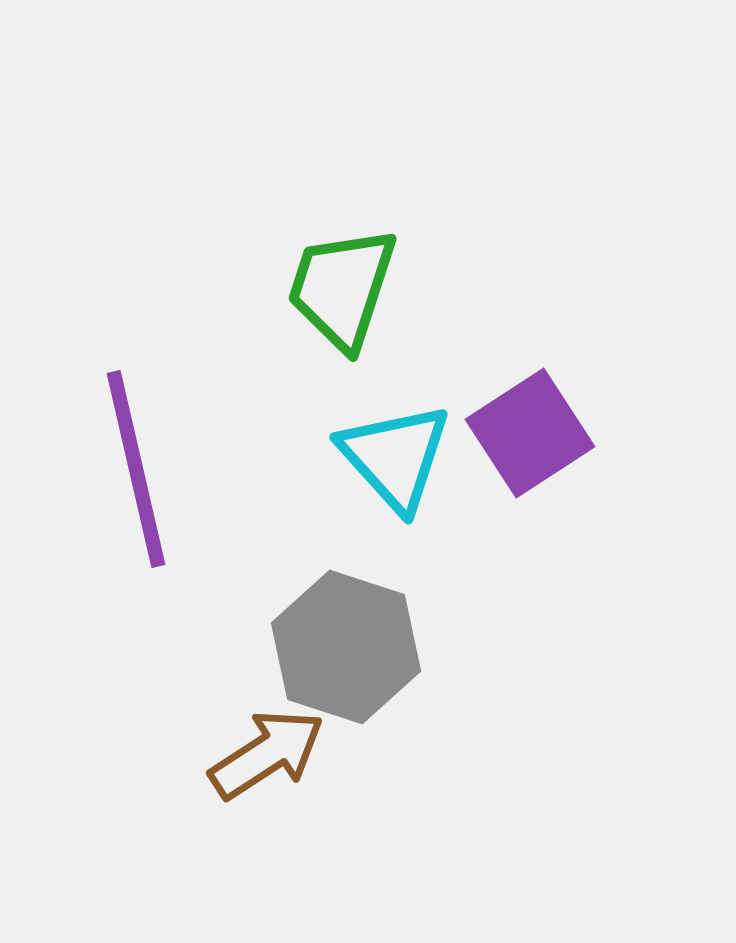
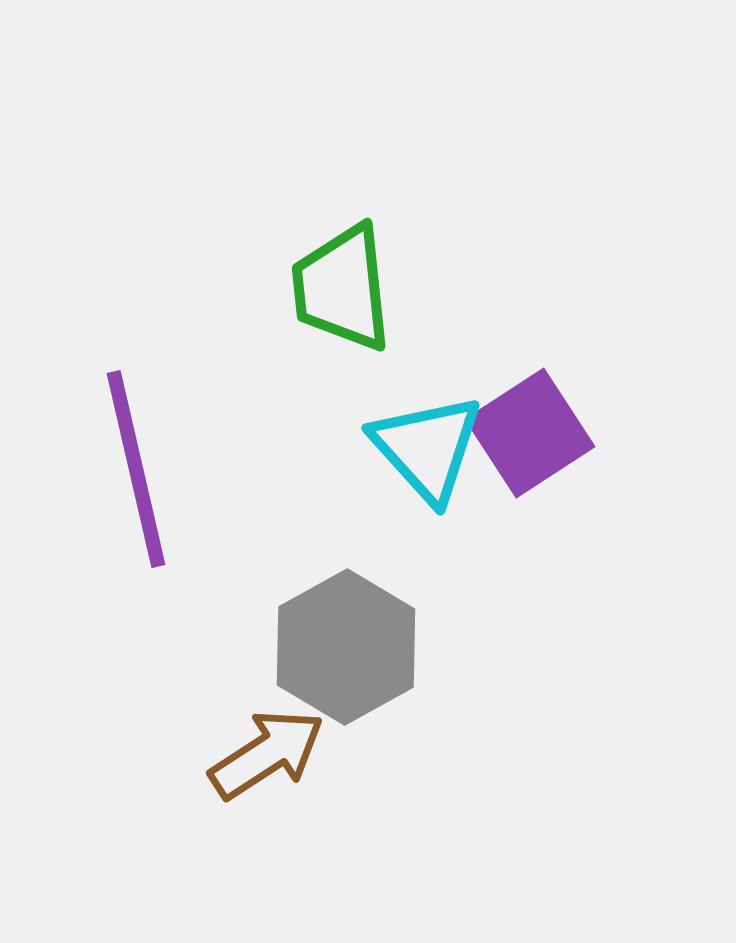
green trapezoid: rotated 24 degrees counterclockwise
cyan triangle: moved 32 px right, 9 px up
gray hexagon: rotated 13 degrees clockwise
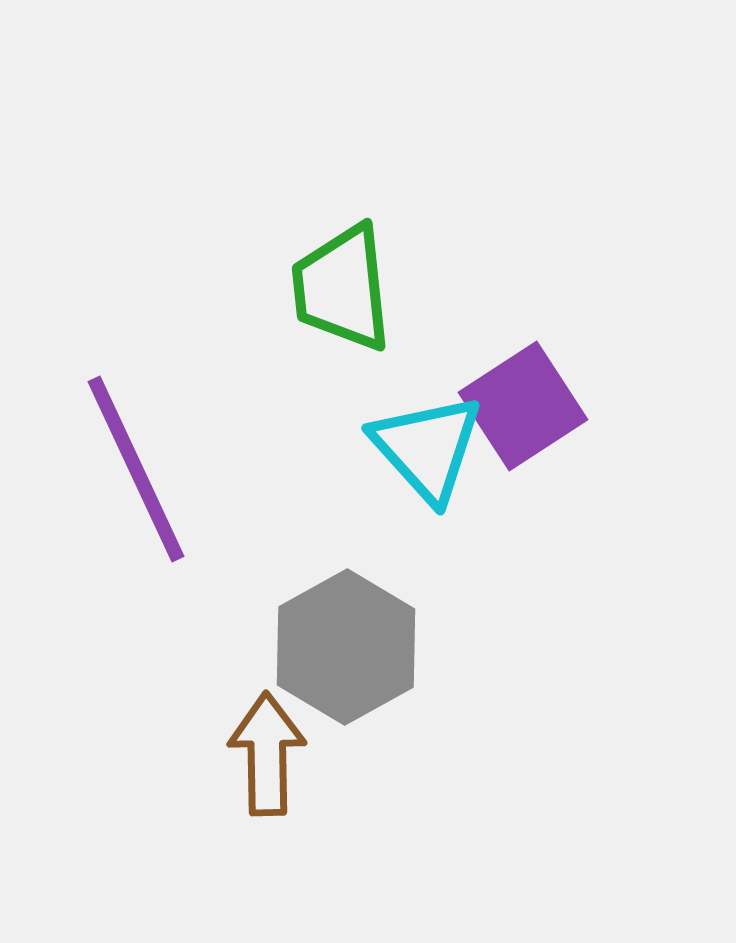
purple square: moved 7 px left, 27 px up
purple line: rotated 12 degrees counterclockwise
brown arrow: rotated 58 degrees counterclockwise
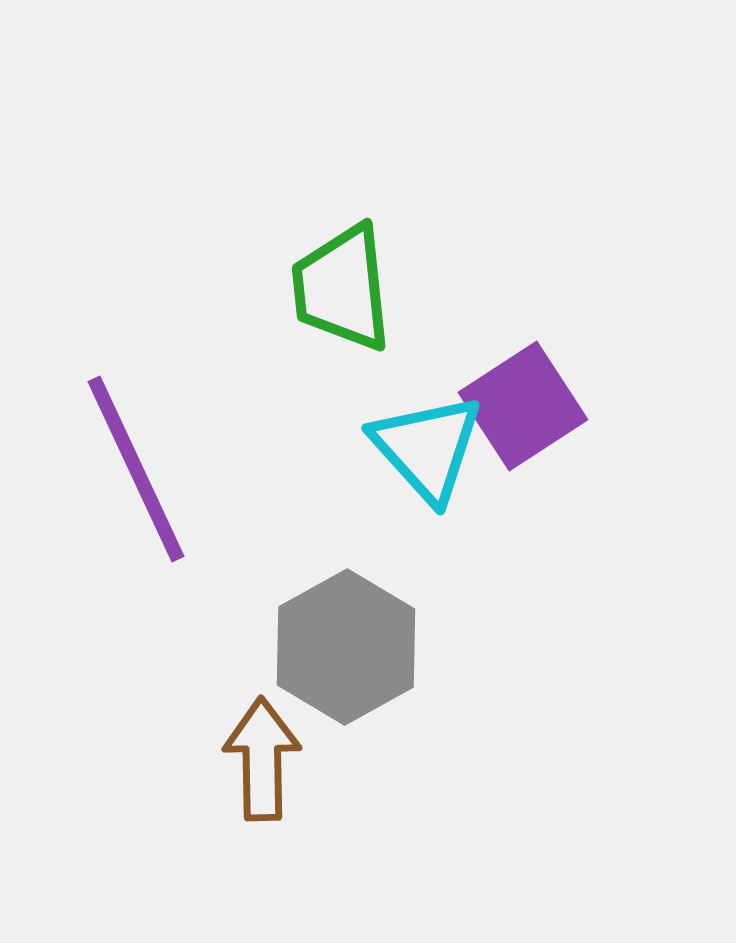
brown arrow: moved 5 px left, 5 px down
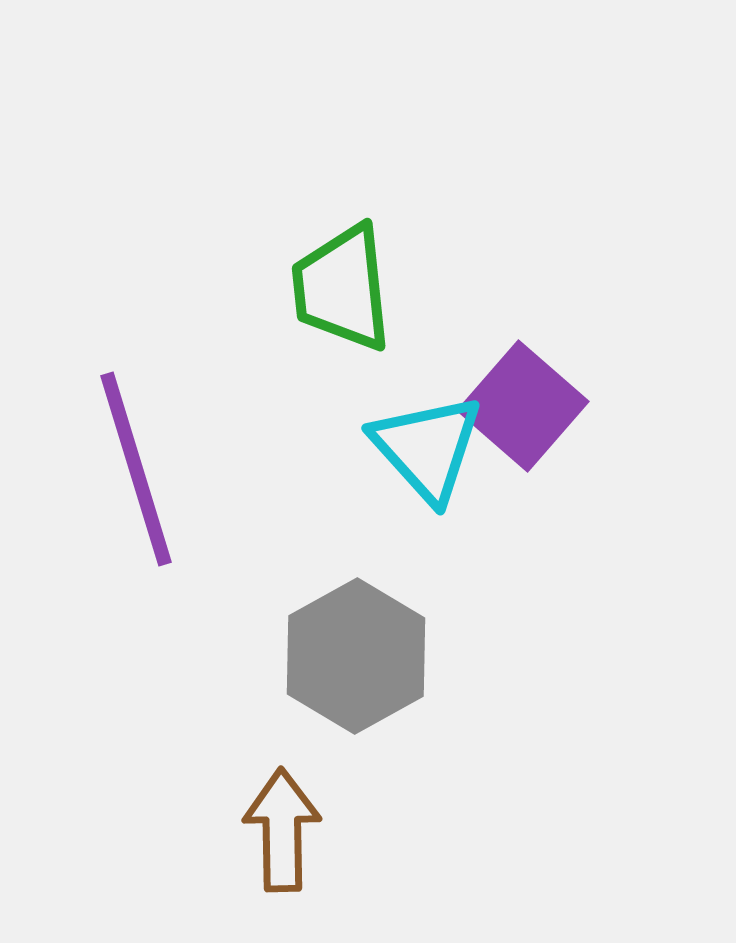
purple square: rotated 16 degrees counterclockwise
purple line: rotated 8 degrees clockwise
gray hexagon: moved 10 px right, 9 px down
brown arrow: moved 20 px right, 71 px down
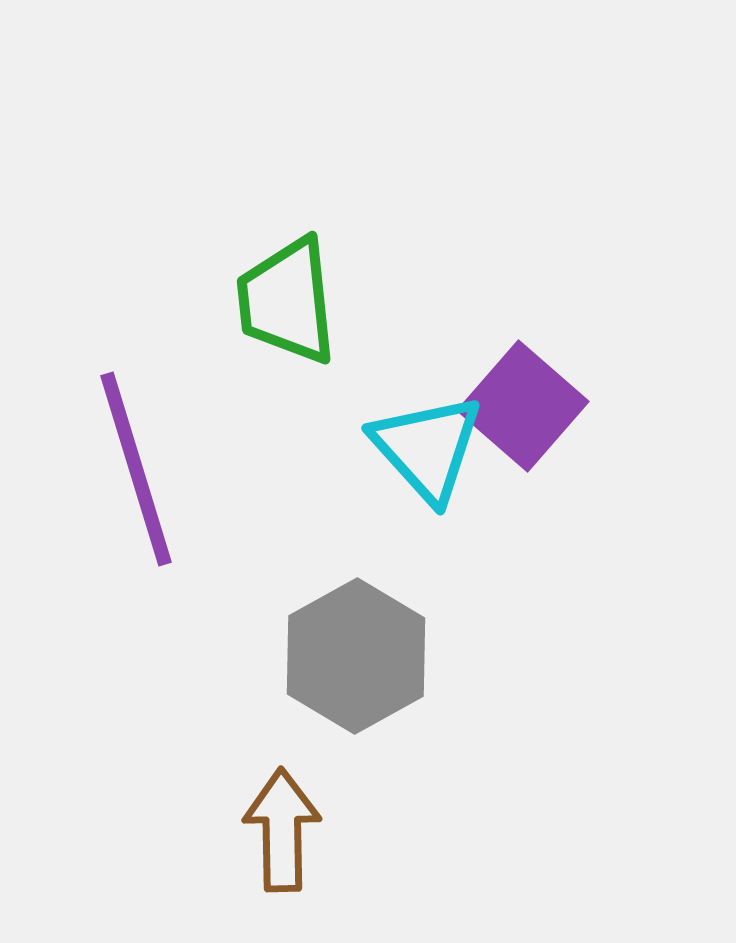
green trapezoid: moved 55 px left, 13 px down
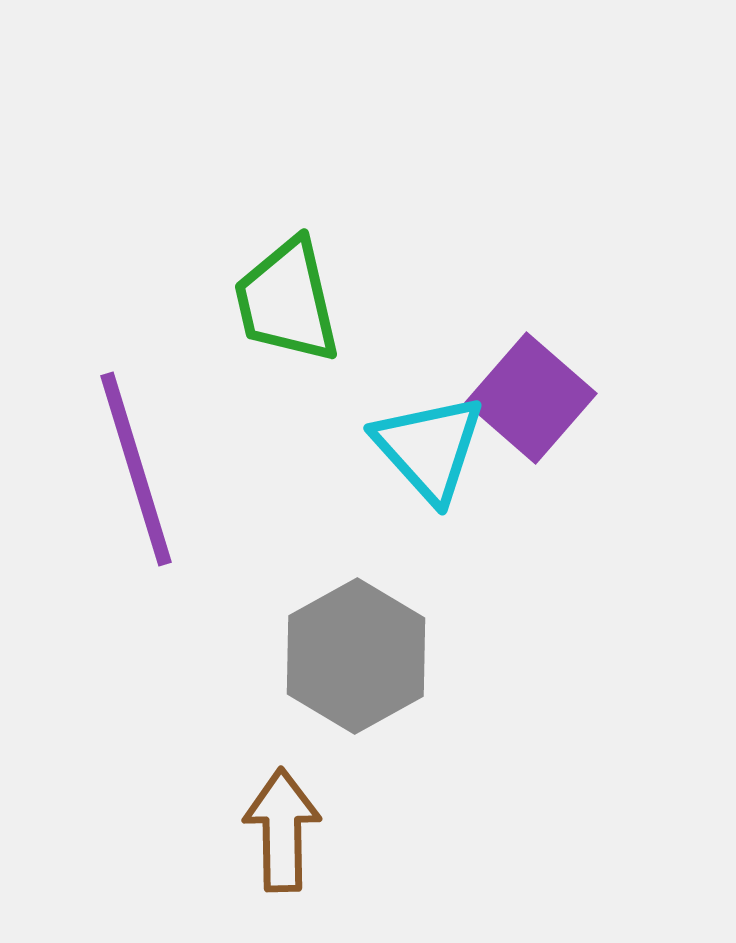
green trapezoid: rotated 7 degrees counterclockwise
purple square: moved 8 px right, 8 px up
cyan triangle: moved 2 px right
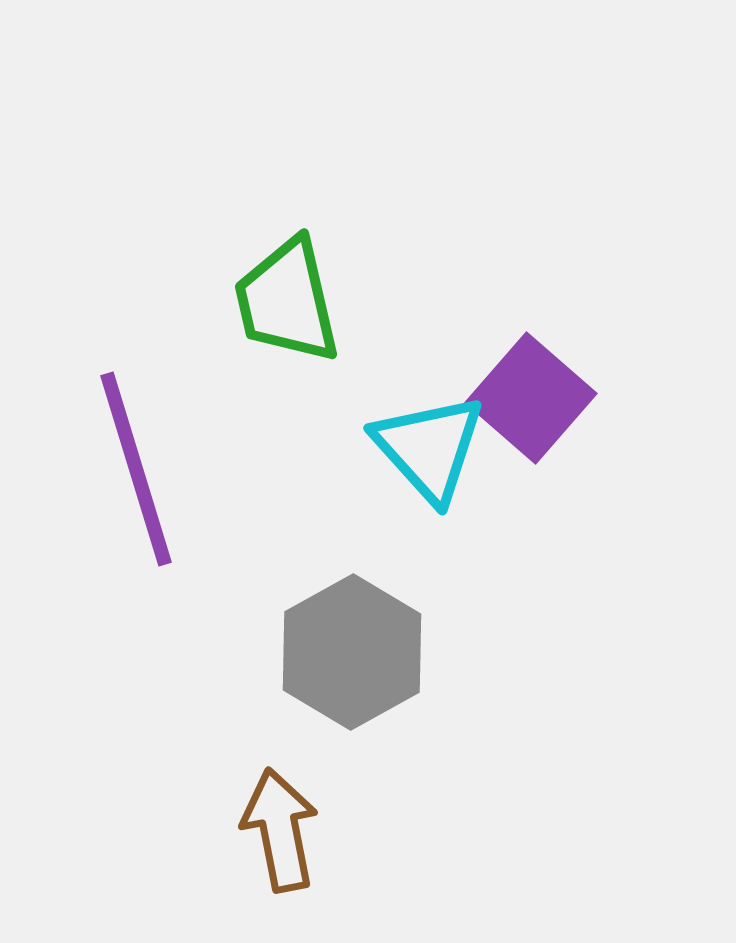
gray hexagon: moved 4 px left, 4 px up
brown arrow: moved 2 px left; rotated 10 degrees counterclockwise
